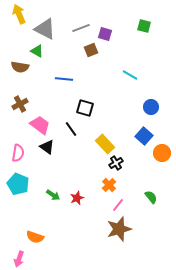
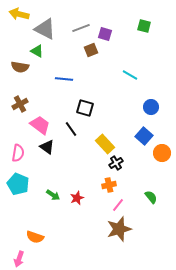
yellow arrow: rotated 54 degrees counterclockwise
orange cross: rotated 32 degrees clockwise
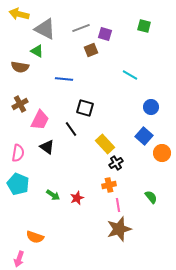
pink trapezoid: moved 5 px up; rotated 80 degrees clockwise
pink line: rotated 48 degrees counterclockwise
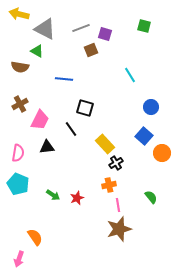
cyan line: rotated 28 degrees clockwise
black triangle: rotated 42 degrees counterclockwise
orange semicircle: rotated 144 degrees counterclockwise
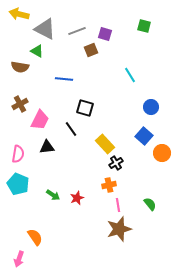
gray line: moved 4 px left, 3 px down
pink semicircle: moved 1 px down
green semicircle: moved 1 px left, 7 px down
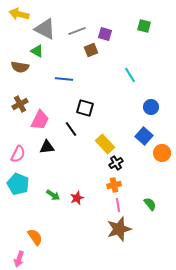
pink semicircle: rotated 18 degrees clockwise
orange cross: moved 5 px right
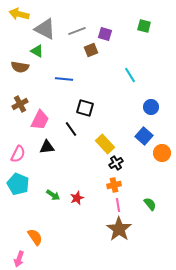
brown star: rotated 20 degrees counterclockwise
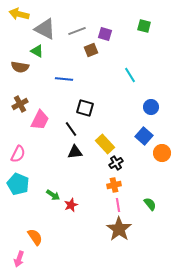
black triangle: moved 28 px right, 5 px down
red star: moved 6 px left, 7 px down
